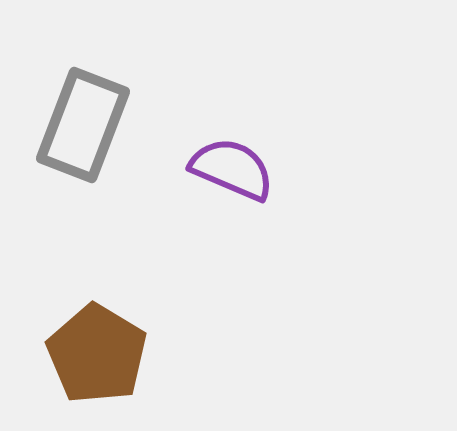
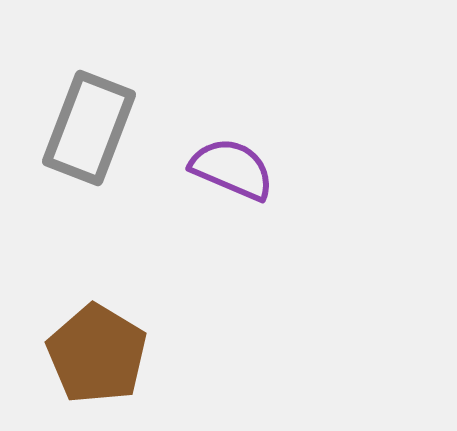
gray rectangle: moved 6 px right, 3 px down
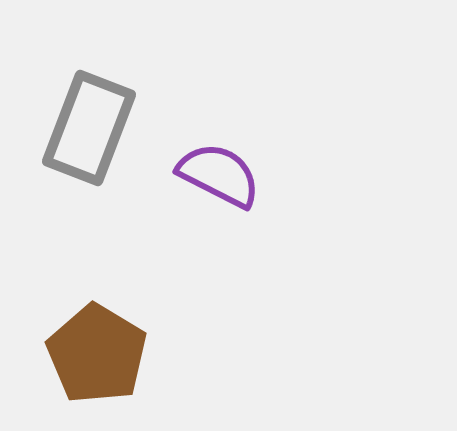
purple semicircle: moved 13 px left, 6 px down; rotated 4 degrees clockwise
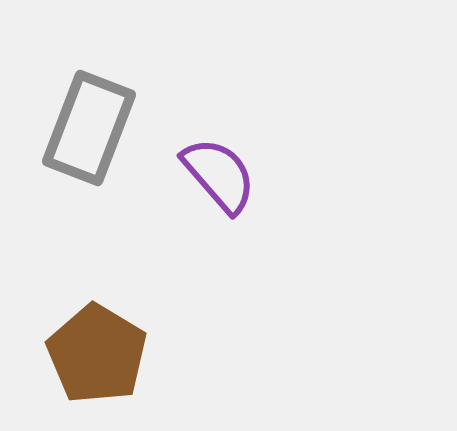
purple semicircle: rotated 22 degrees clockwise
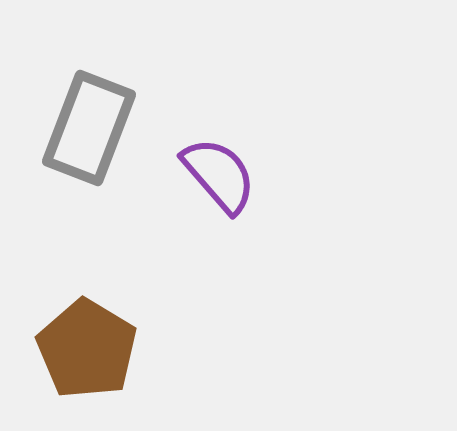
brown pentagon: moved 10 px left, 5 px up
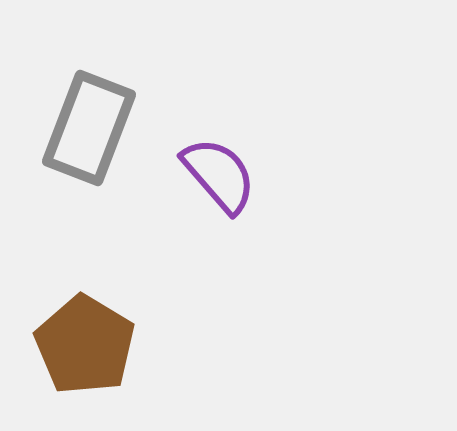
brown pentagon: moved 2 px left, 4 px up
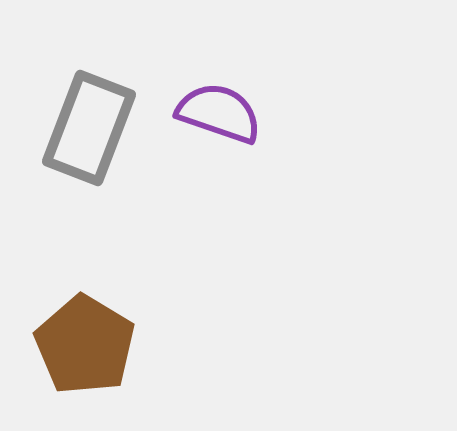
purple semicircle: moved 62 px up; rotated 30 degrees counterclockwise
